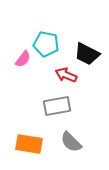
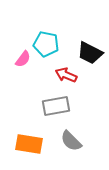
black trapezoid: moved 3 px right, 1 px up
gray rectangle: moved 1 px left
gray semicircle: moved 1 px up
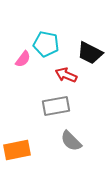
orange rectangle: moved 12 px left, 6 px down; rotated 20 degrees counterclockwise
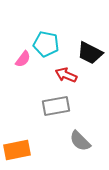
gray semicircle: moved 9 px right
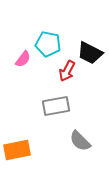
cyan pentagon: moved 2 px right
red arrow: moved 1 px right, 4 px up; rotated 85 degrees counterclockwise
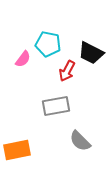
black trapezoid: moved 1 px right
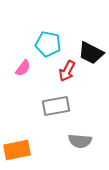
pink semicircle: moved 9 px down
gray semicircle: rotated 40 degrees counterclockwise
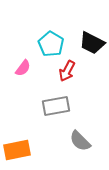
cyan pentagon: moved 3 px right; rotated 20 degrees clockwise
black trapezoid: moved 1 px right, 10 px up
gray semicircle: rotated 40 degrees clockwise
